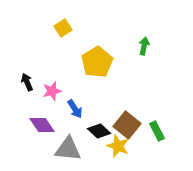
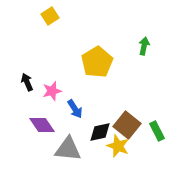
yellow square: moved 13 px left, 12 px up
black diamond: moved 1 px right, 1 px down; rotated 55 degrees counterclockwise
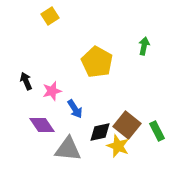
yellow pentagon: rotated 12 degrees counterclockwise
black arrow: moved 1 px left, 1 px up
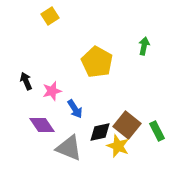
gray triangle: moved 1 px right, 1 px up; rotated 16 degrees clockwise
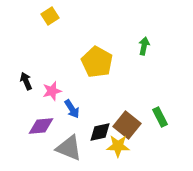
blue arrow: moved 3 px left
purple diamond: moved 1 px left, 1 px down; rotated 60 degrees counterclockwise
green rectangle: moved 3 px right, 14 px up
yellow star: rotated 20 degrees counterclockwise
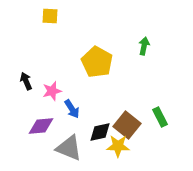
yellow square: rotated 36 degrees clockwise
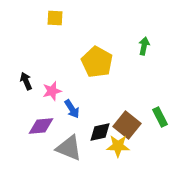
yellow square: moved 5 px right, 2 px down
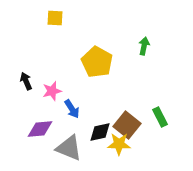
purple diamond: moved 1 px left, 3 px down
yellow star: moved 1 px right, 2 px up
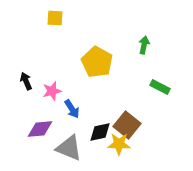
green arrow: moved 1 px up
green rectangle: moved 30 px up; rotated 36 degrees counterclockwise
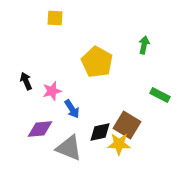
green rectangle: moved 8 px down
brown square: rotated 8 degrees counterclockwise
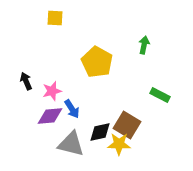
purple diamond: moved 10 px right, 13 px up
gray triangle: moved 2 px right, 4 px up; rotated 8 degrees counterclockwise
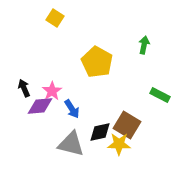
yellow square: rotated 30 degrees clockwise
black arrow: moved 2 px left, 7 px down
pink star: rotated 18 degrees counterclockwise
purple diamond: moved 10 px left, 10 px up
